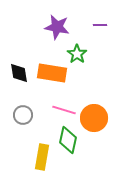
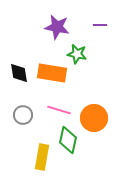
green star: rotated 24 degrees counterclockwise
pink line: moved 5 px left
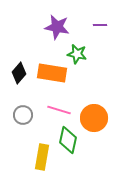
black diamond: rotated 50 degrees clockwise
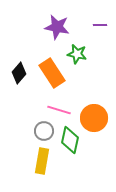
orange rectangle: rotated 48 degrees clockwise
gray circle: moved 21 px right, 16 px down
green diamond: moved 2 px right
yellow rectangle: moved 4 px down
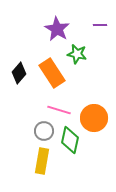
purple star: moved 2 px down; rotated 20 degrees clockwise
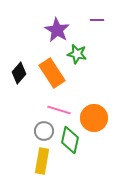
purple line: moved 3 px left, 5 px up
purple star: moved 1 px down
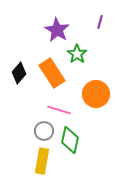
purple line: moved 3 px right, 2 px down; rotated 72 degrees counterclockwise
green star: rotated 24 degrees clockwise
orange circle: moved 2 px right, 24 px up
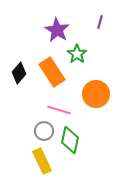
orange rectangle: moved 1 px up
yellow rectangle: rotated 35 degrees counterclockwise
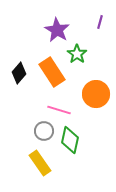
yellow rectangle: moved 2 px left, 2 px down; rotated 10 degrees counterclockwise
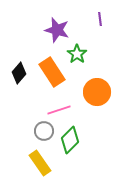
purple line: moved 3 px up; rotated 24 degrees counterclockwise
purple star: rotated 15 degrees counterclockwise
orange circle: moved 1 px right, 2 px up
pink line: rotated 35 degrees counterclockwise
green diamond: rotated 32 degrees clockwise
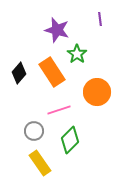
gray circle: moved 10 px left
